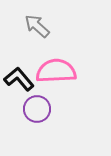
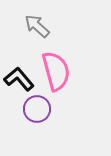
pink semicircle: rotated 78 degrees clockwise
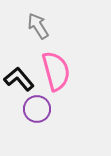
gray arrow: moved 1 px right; rotated 16 degrees clockwise
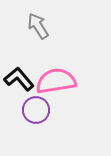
pink semicircle: moved 10 px down; rotated 84 degrees counterclockwise
purple circle: moved 1 px left, 1 px down
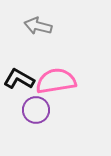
gray arrow: rotated 44 degrees counterclockwise
black L-shape: rotated 20 degrees counterclockwise
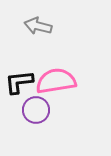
black L-shape: moved 3 px down; rotated 36 degrees counterclockwise
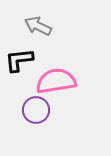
gray arrow: rotated 12 degrees clockwise
black L-shape: moved 22 px up
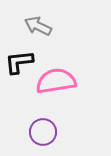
black L-shape: moved 2 px down
purple circle: moved 7 px right, 22 px down
